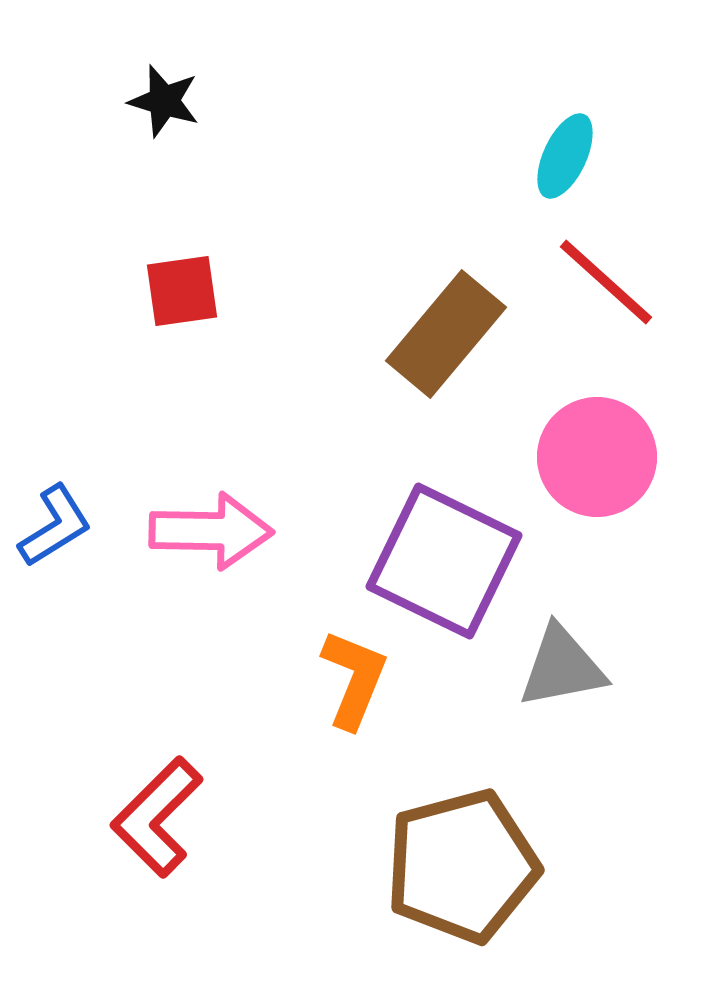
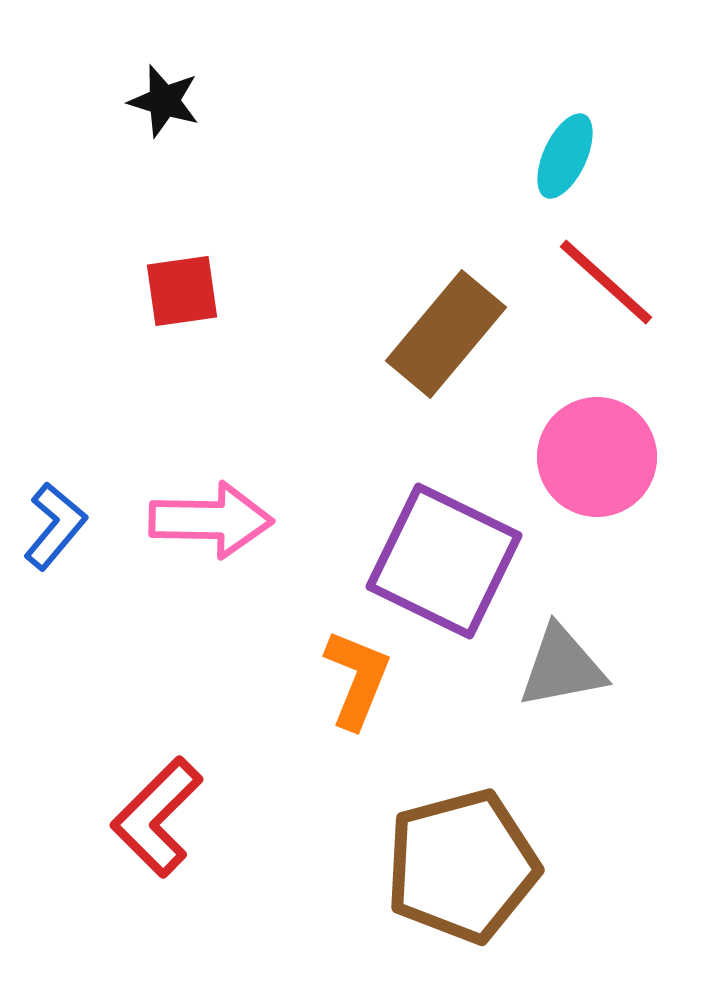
blue L-shape: rotated 18 degrees counterclockwise
pink arrow: moved 11 px up
orange L-shape: moved 3 px right
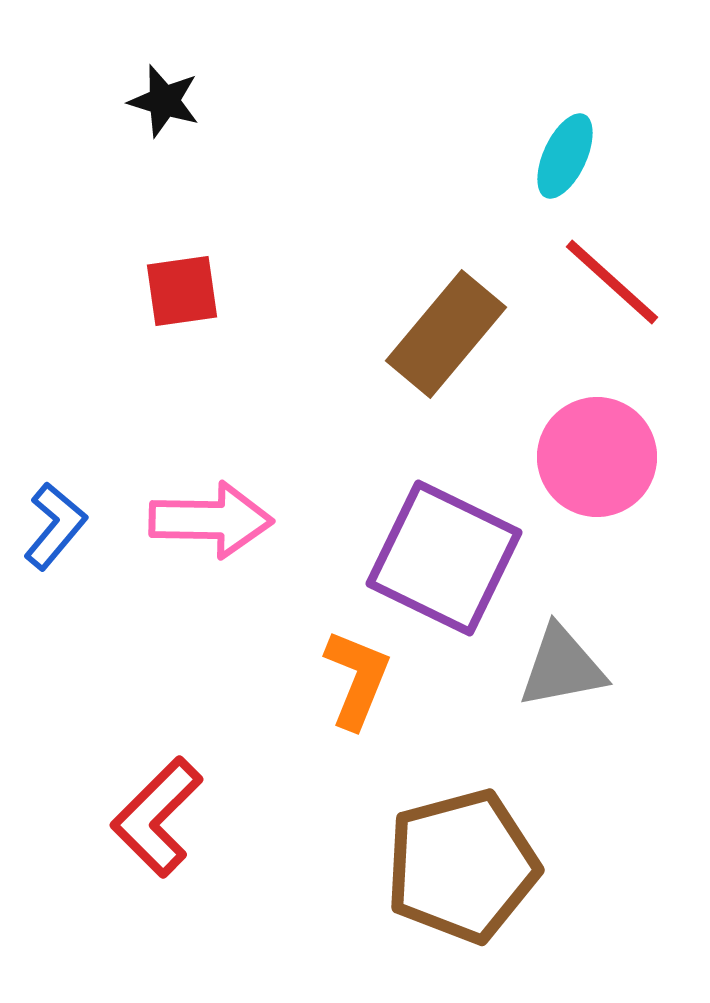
red line: moved 6 px right
purple square: moved 3 px up
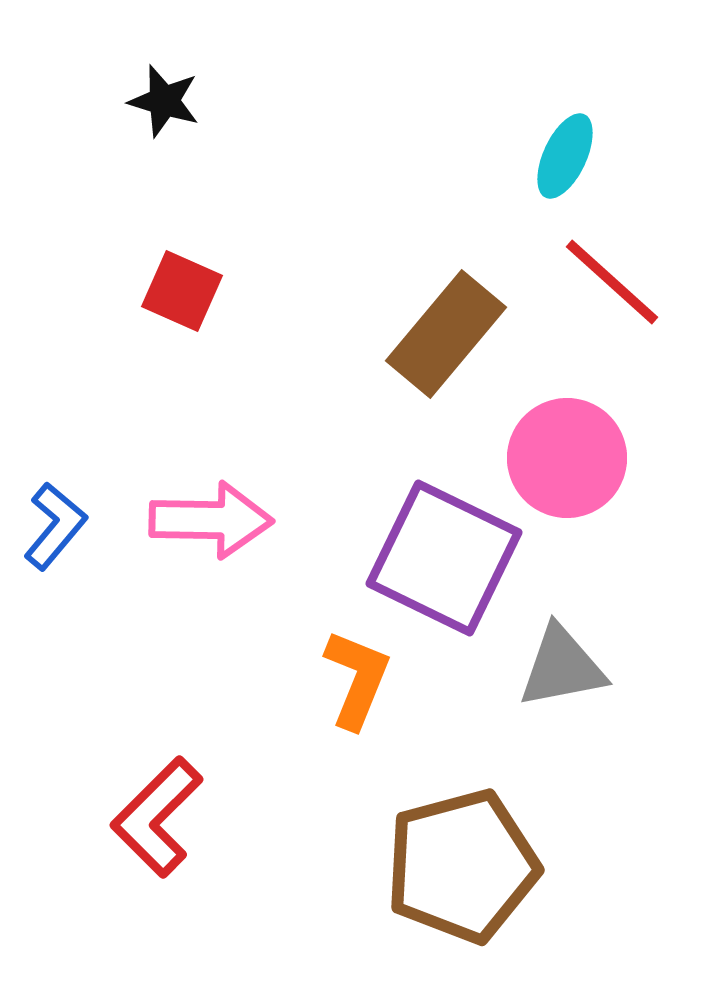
red square: rotated 32 degrees clockwise
pink circle: moved 30 px left, 1 px down
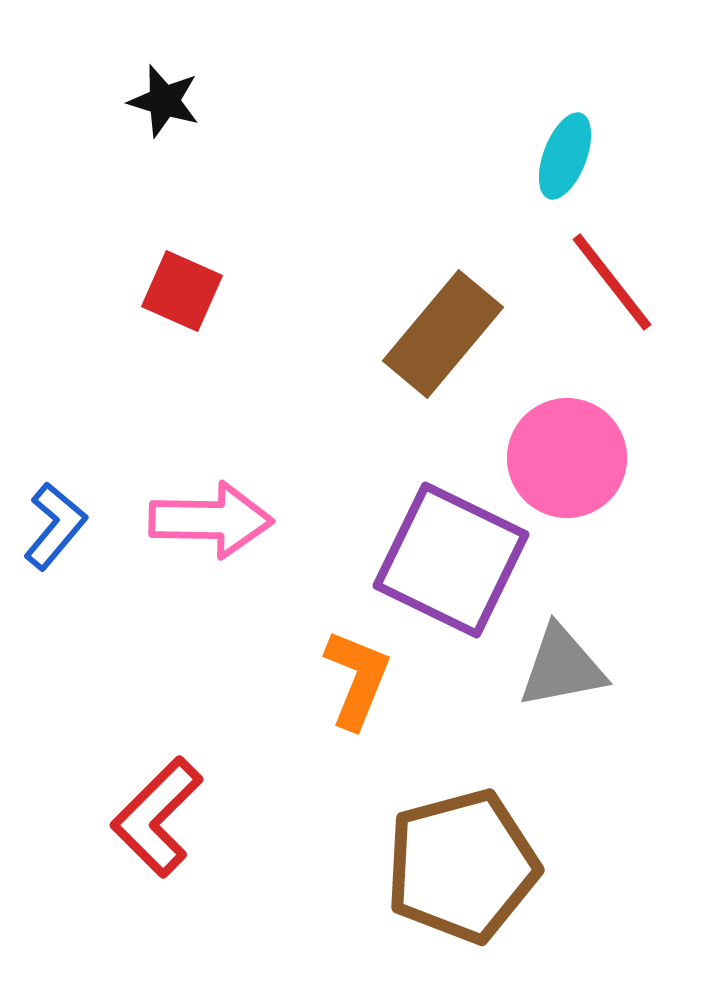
cyan ellipse: rotated 4 degrees counterclockwise
red line: rotated 10 degrees clockwise
brown rectangle: moved 3 px left
purple square: moved 7 px right, 2 px down
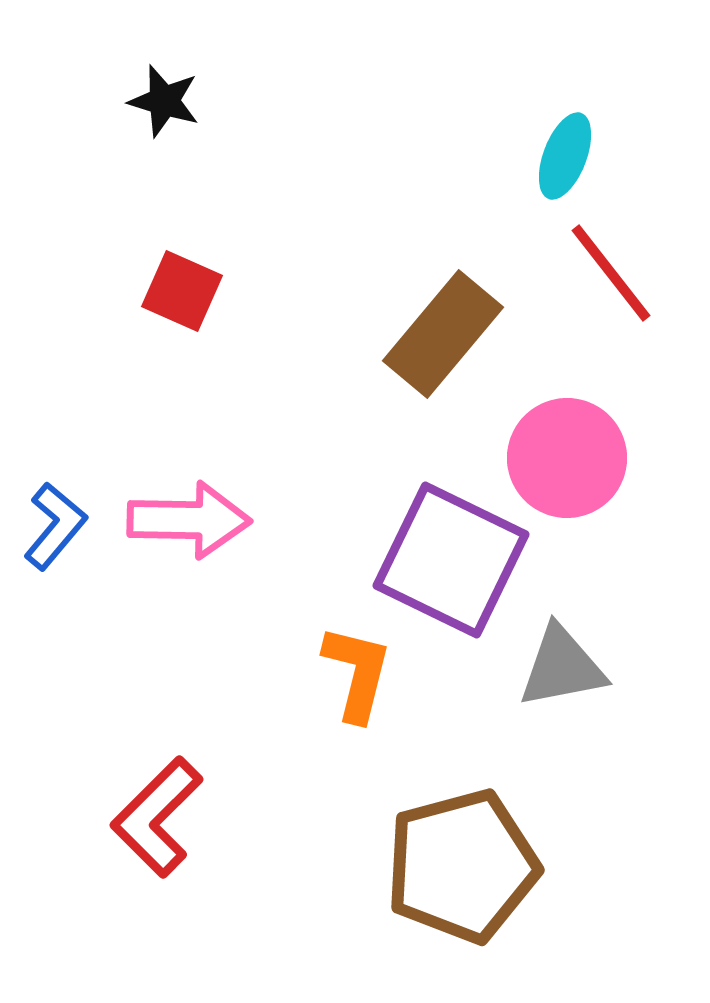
red line: moved 1 px left, 9 px up
pink arrow: moved 22 px left
orange L-shape: moved 6 px up; rotated 8 degrees counterclockwise
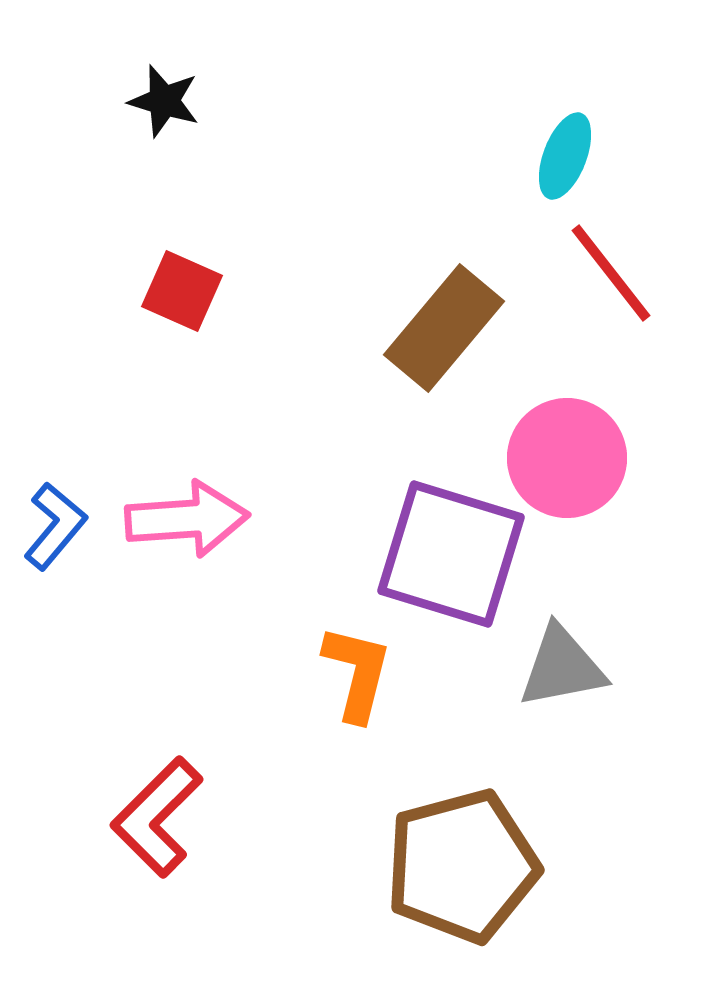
brown rectangle: moved 1 px right, 6 px up
pink arrow: moved 2 px left, 1 px up; rotated 5 degrees counterclockwise
purple square: moved 6 px up; rotated 9 degrees counterclockwise
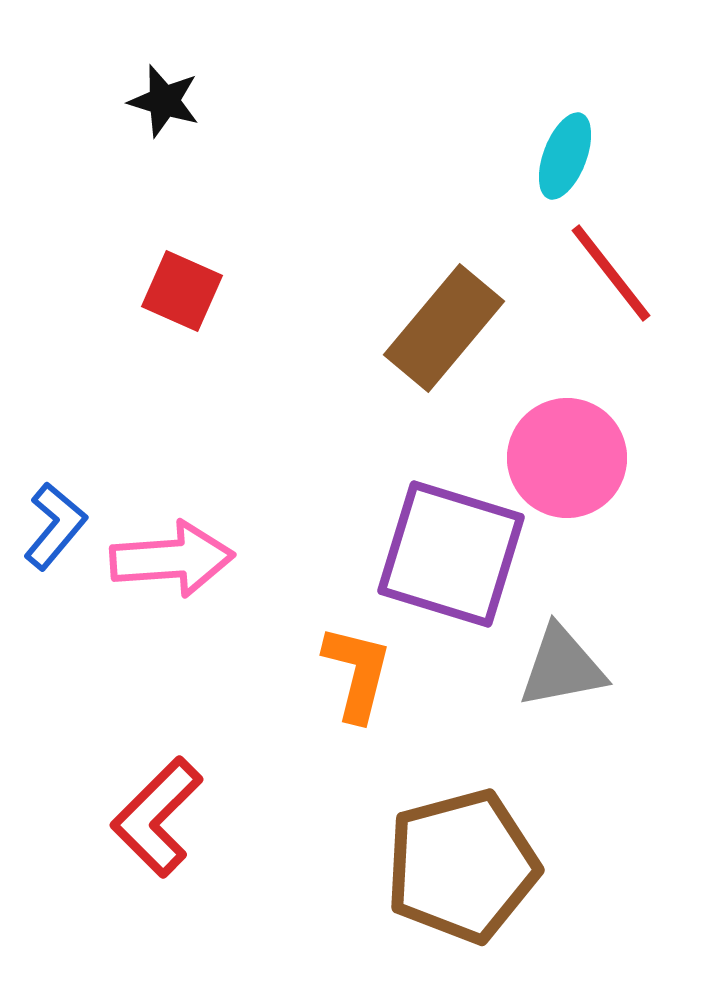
pink arrow: moved 15 px left, 40 px down
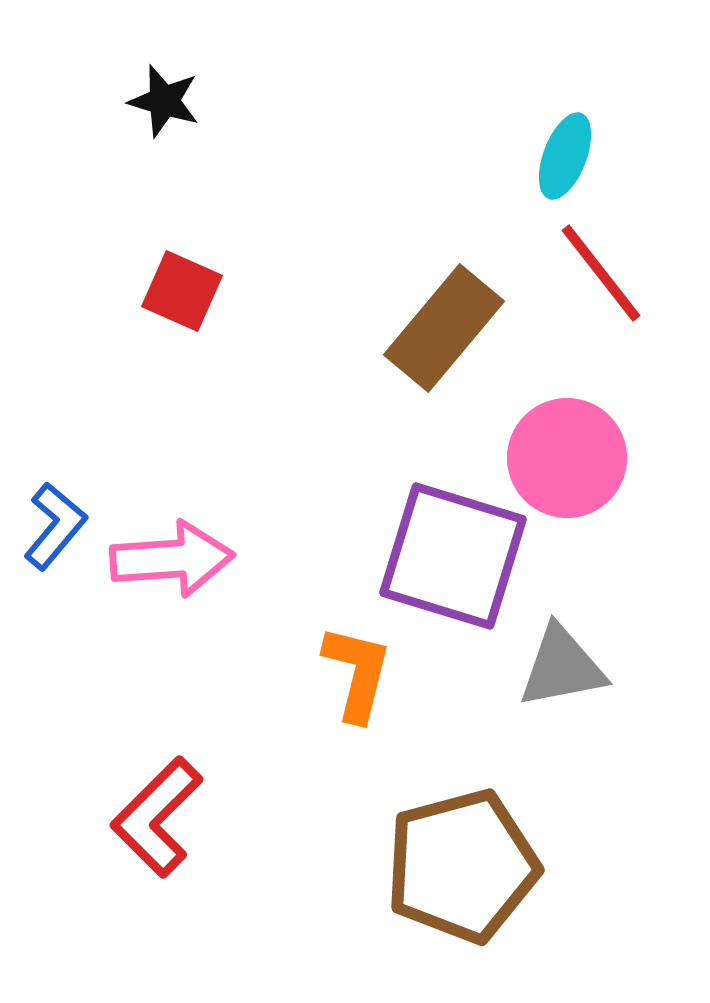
red line: moved 10 px left
purple square: moved 2 px right, 2 px down
